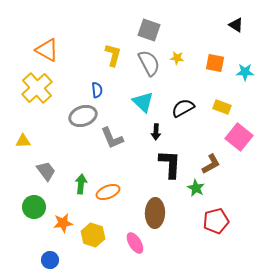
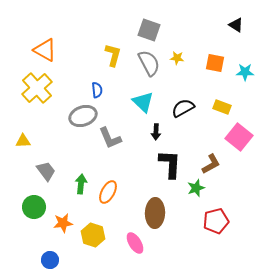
orange triangle: moved 2 px left
gray L-shape: moved 2 px left
green star: rotated 24 degrees clockwise
orange ellipse: rotated 40 degrees counterclockwise
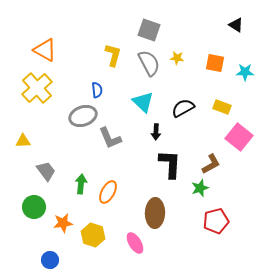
green star: moved 4 px right
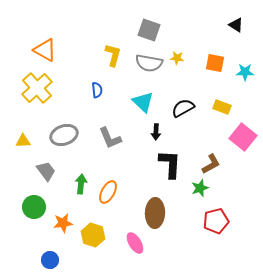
gray semicircle: rotated 128 degrees clockwise
gray ellipse: moved 19 px left, 19 px down
pink square: moved 4 px right
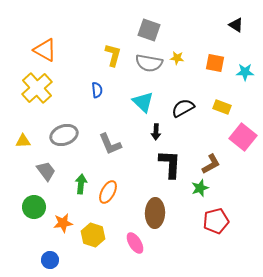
gray L-shape: moved 6 px down
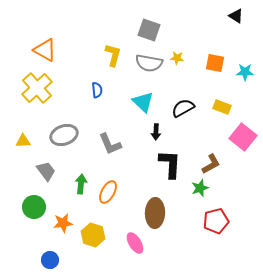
black triangle: moved 9 px up
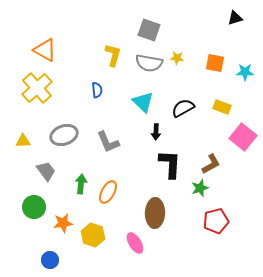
black triangle: moved 1 px left, 2 px down; rotated 49 degrees counterclockwise
gray L-shape: moved 2 px left, 2 px up
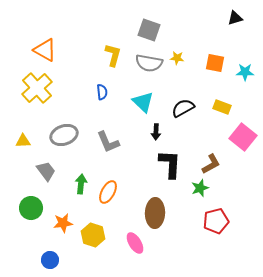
blue semicircle: moved 5 px right, 2 px down
green circle: moved 3 px left, 1 px down
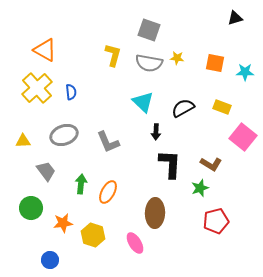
blue semicircle: moved 31 px left
brown L-shape: rotated 60 degrees clockwise
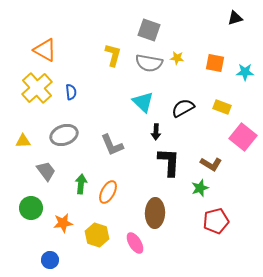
gray L-shape: moved 4 px right, 3 px down
black L-shape: moved 1 px left, 2 px up
yellow hexagon: moved 4 px right
